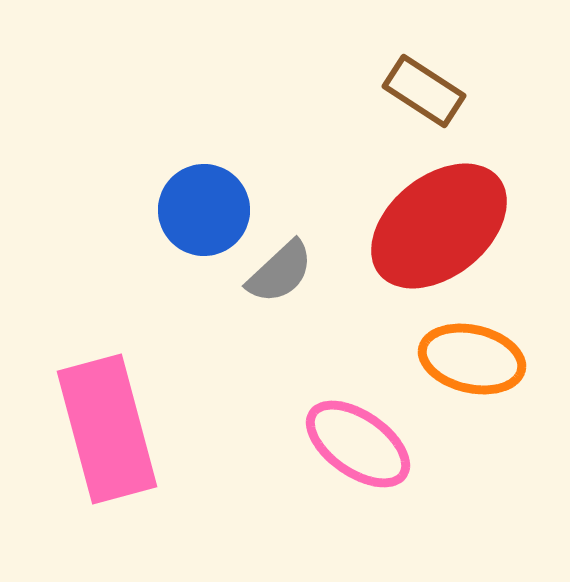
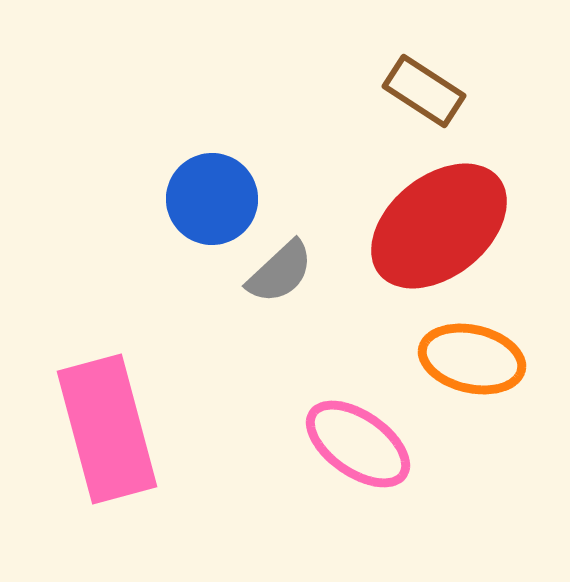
blue circle: moved 8 px right, 11 px up
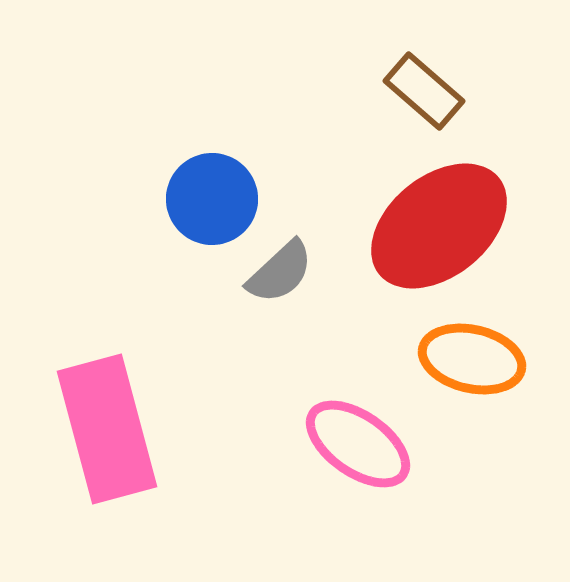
brown rectangle: rotated 8 degrees clockwise
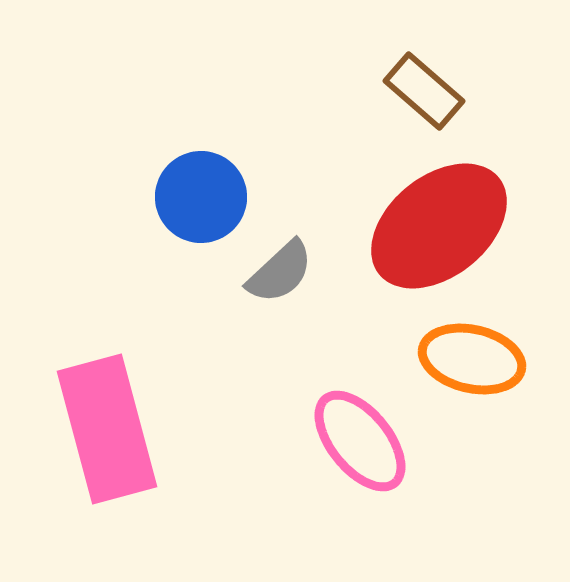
blue circle: moved 11 px left, 2 px up
pink ellipse: moved 2 px right, 3 px up; rotated 16 degrees clockwise
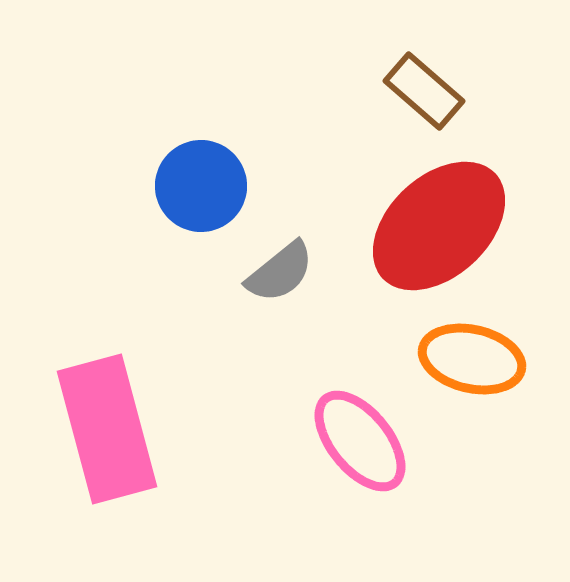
blue circle: moved 11 px up
red ellipse: rotated 4 degrees counterclockwise
gray semicircle: rotated 4 degrees clockwise
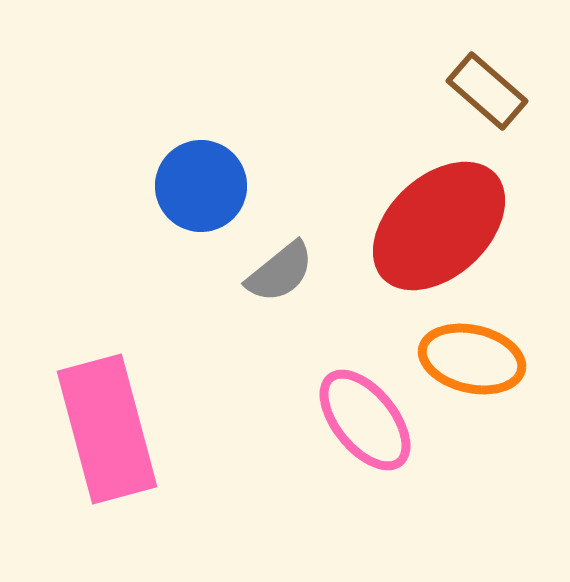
brown rectangle: moved 63 px right
pink ellipse: moved 5 px right, 21 px up
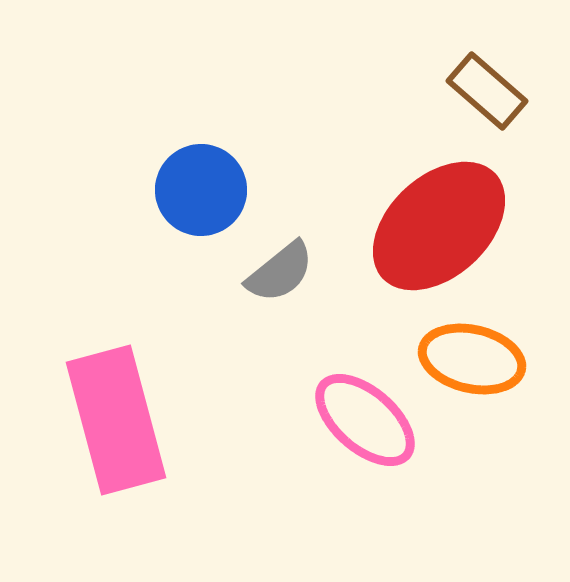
blue circle: moved 4 px down
pink ellipse: rotated 10 degrees counterclockwise
pink rectangle: moved 9 px right, 9 px up
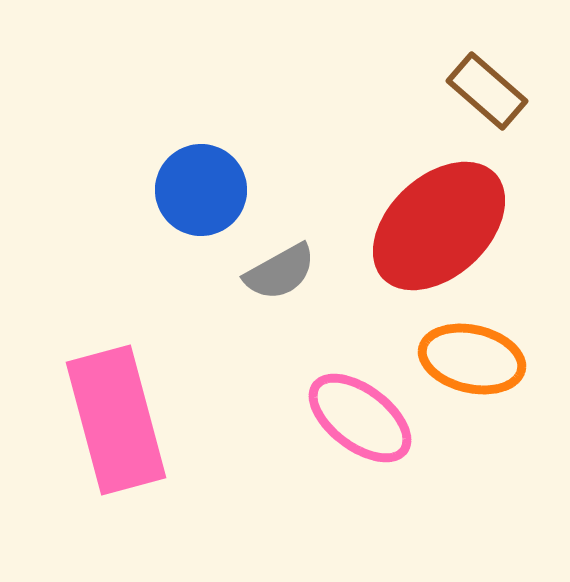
gray semicircle: rotated 10 degrees clockwise
pink ellipse: moved 5 px left, 2 px up; rotated 4 degrees counterclockwise
